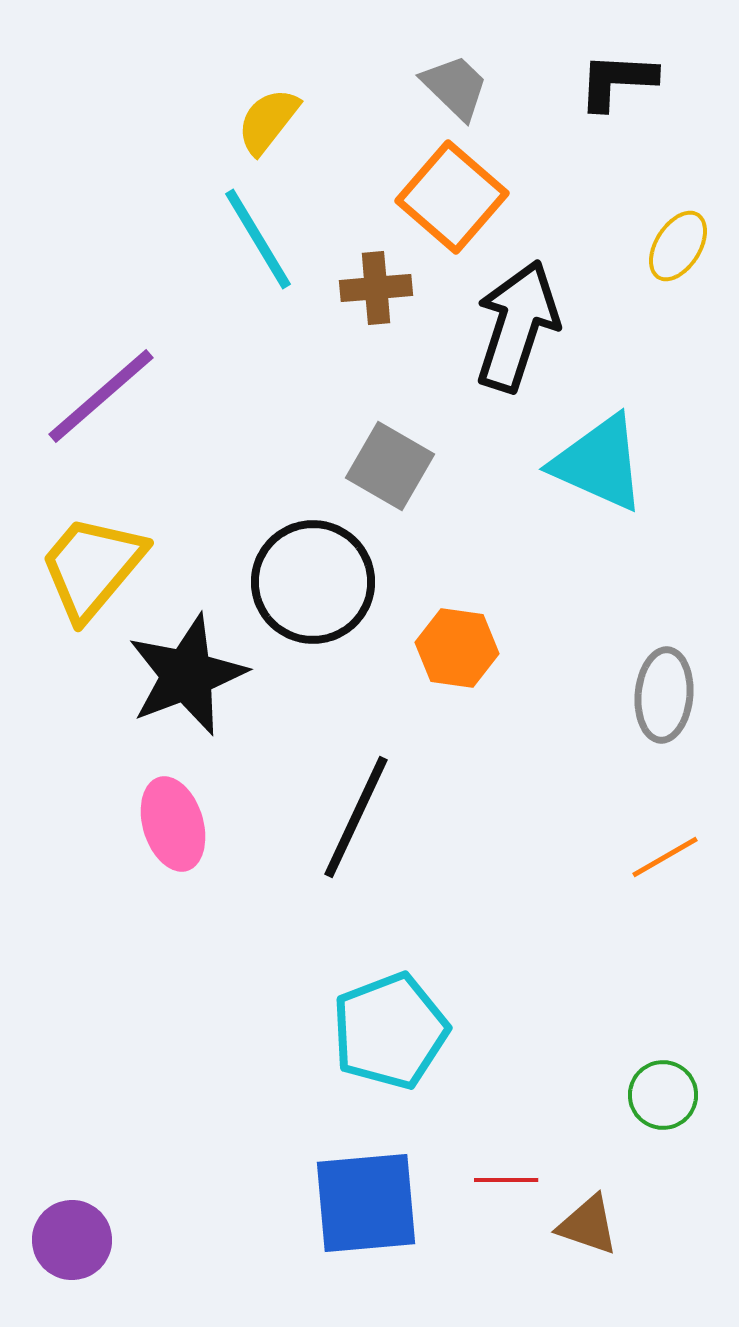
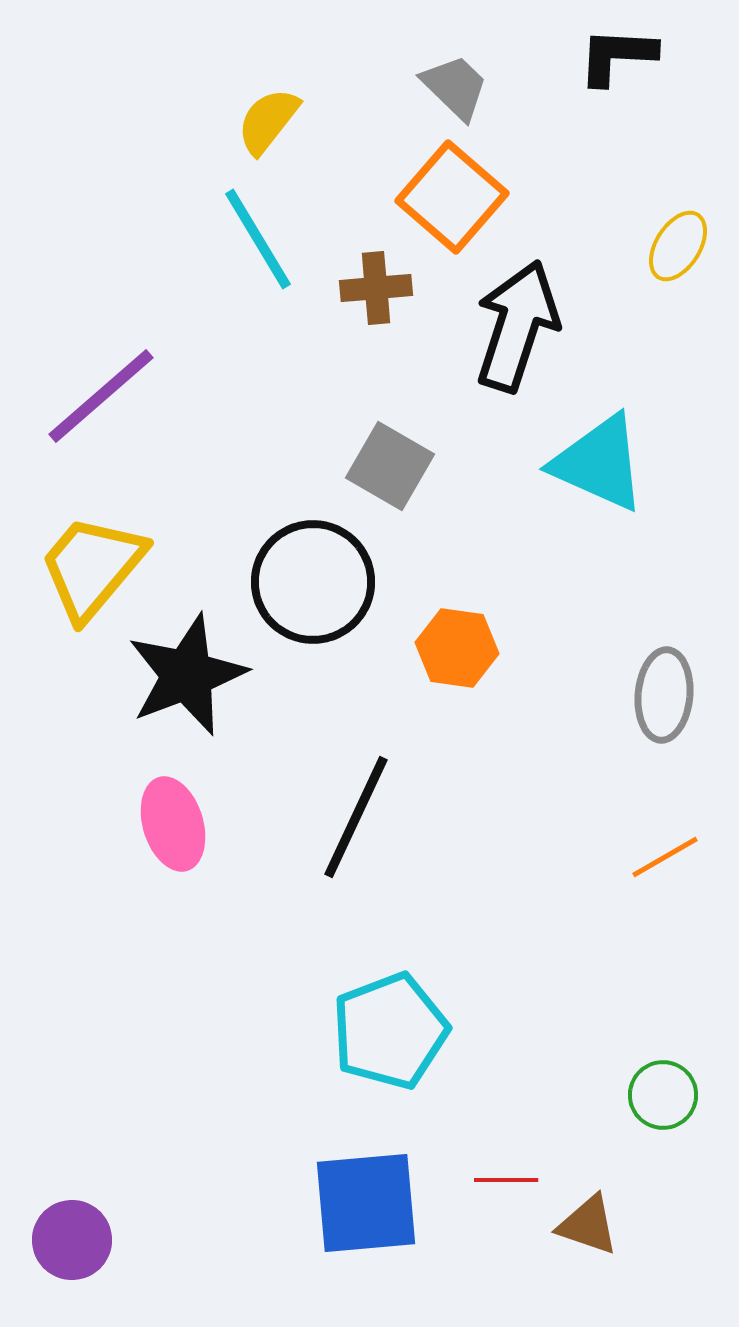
black L-shape: moved 25 px up
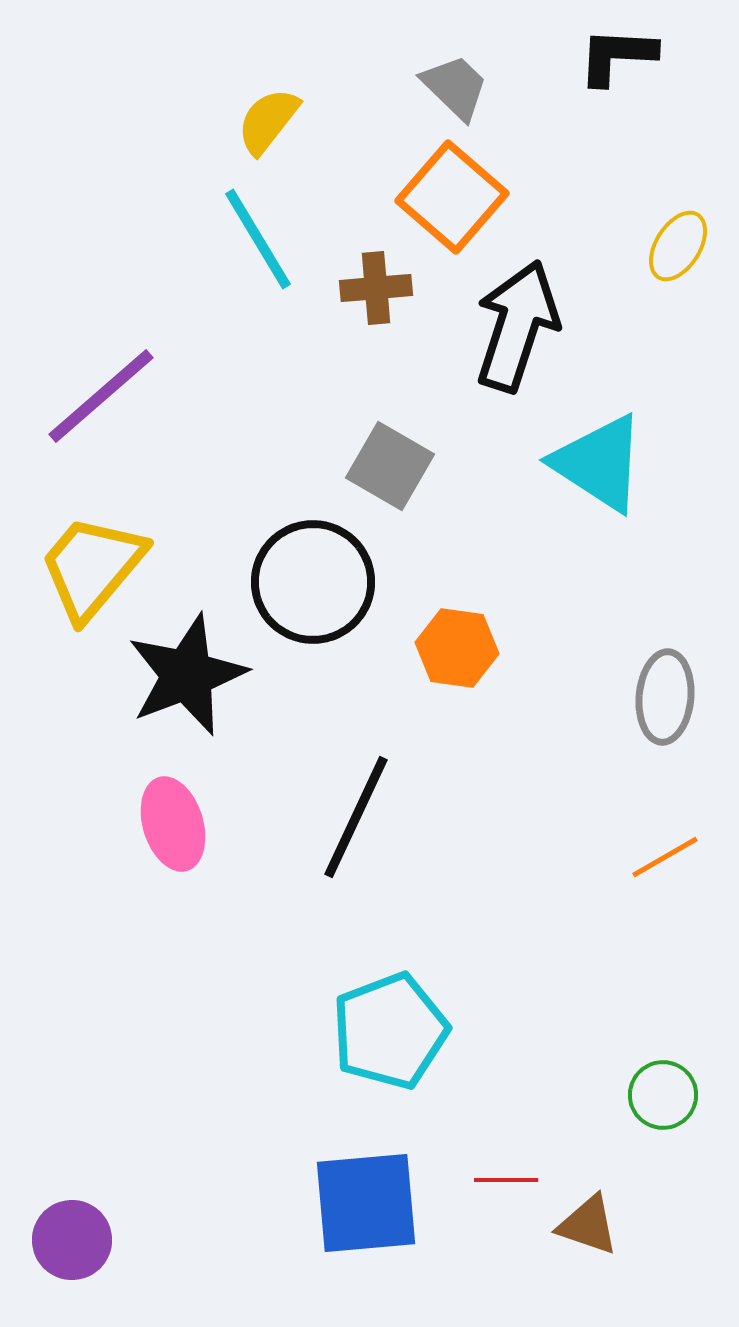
cyan triangle: rotated 9 degrees clockwise
gray ellipse: moved 1 px right, 2 px down
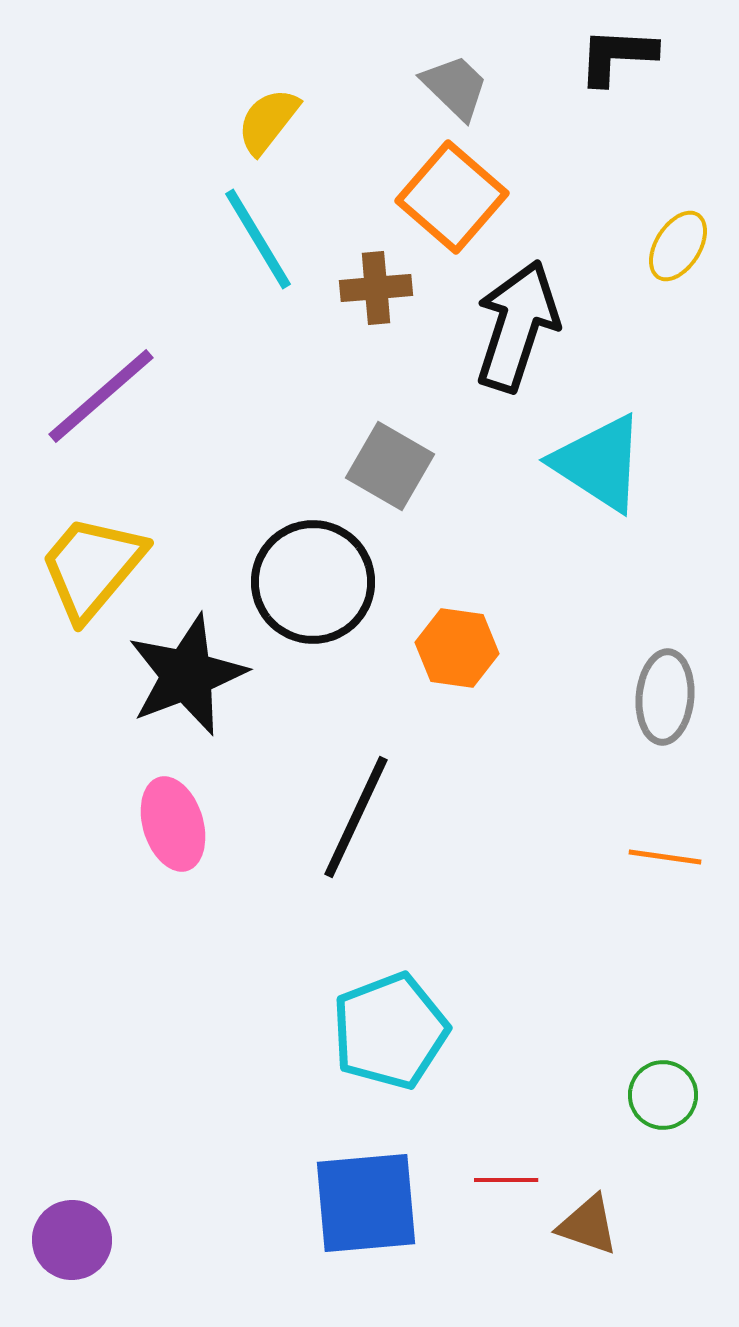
orange line: rotated 38 degrees clockwise
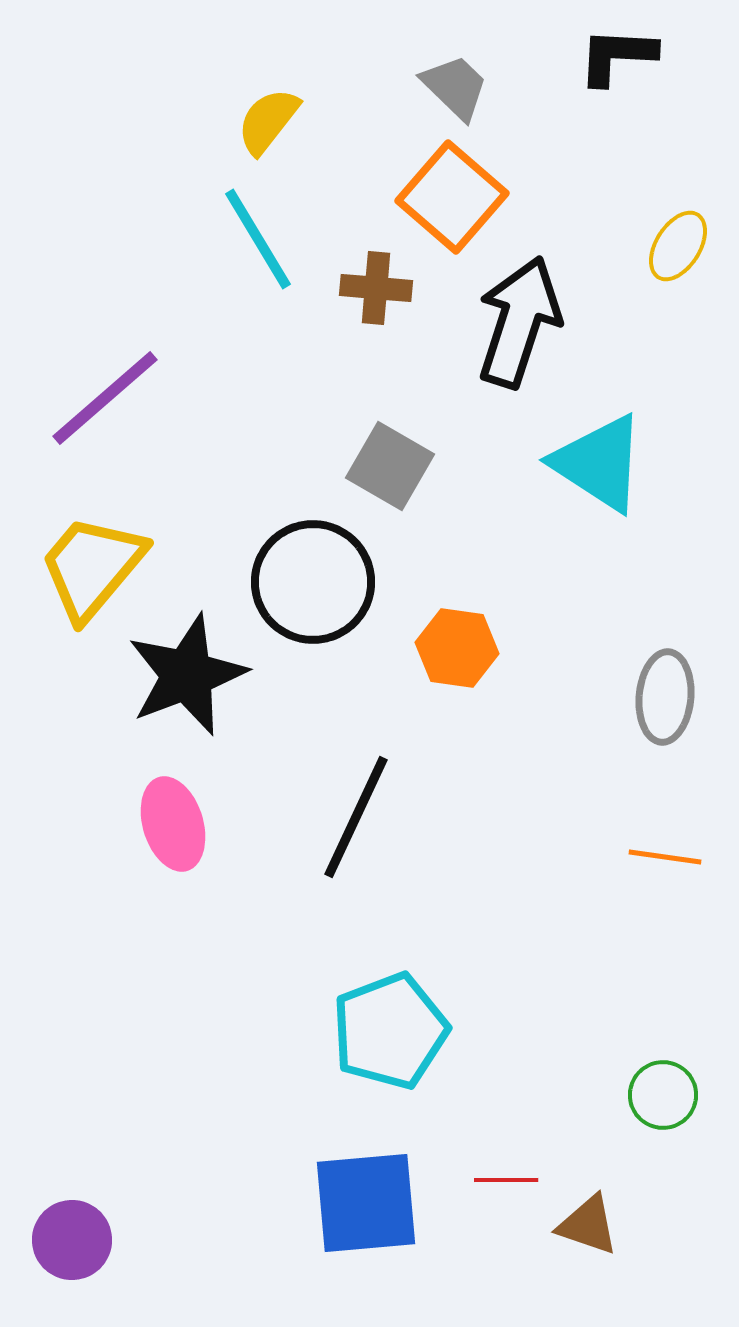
brown cross: rotated 10 degrees clockwise
black arrow: moved 2 px right, 4 px up
purple line: moved 4 px right, 2 px down
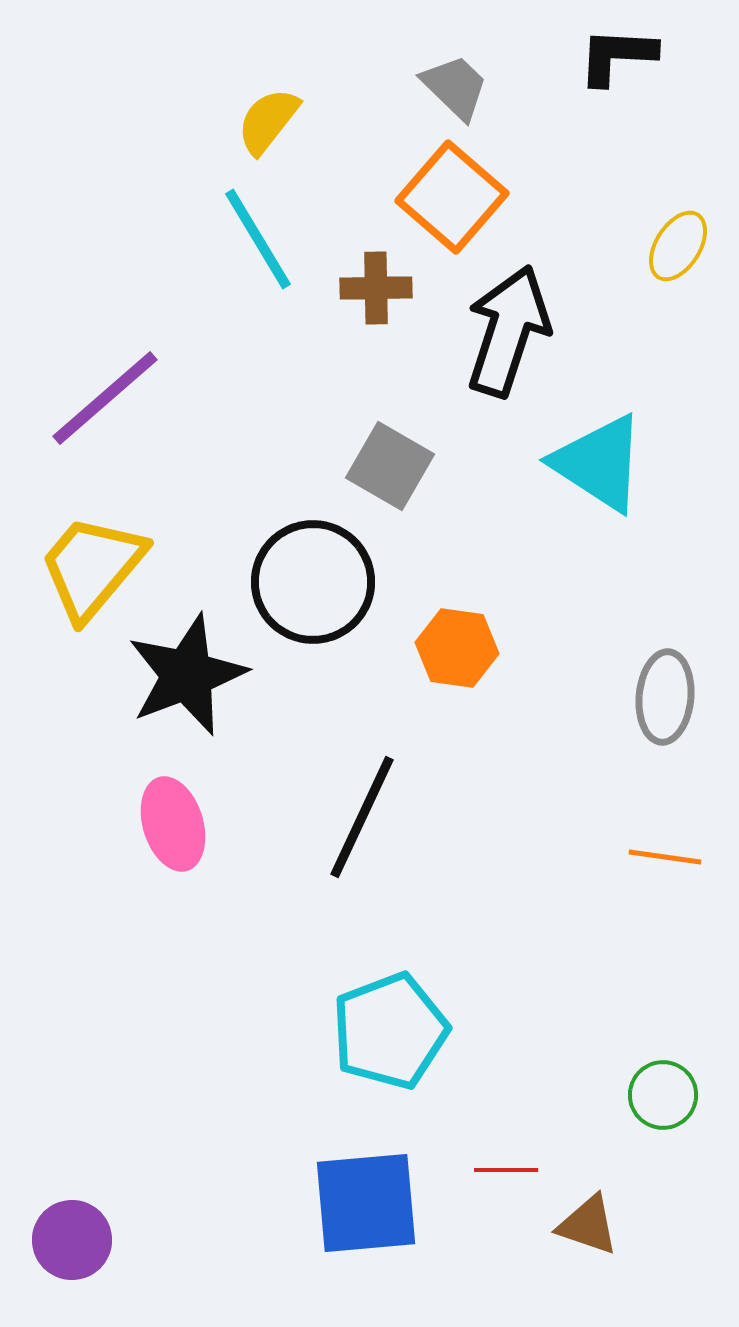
brown cross: rotated 6 degrees counterclockwise
black arrow: moved 11 px left, 9 px down
black line: moved 6 px right
red line: moved 10 px up
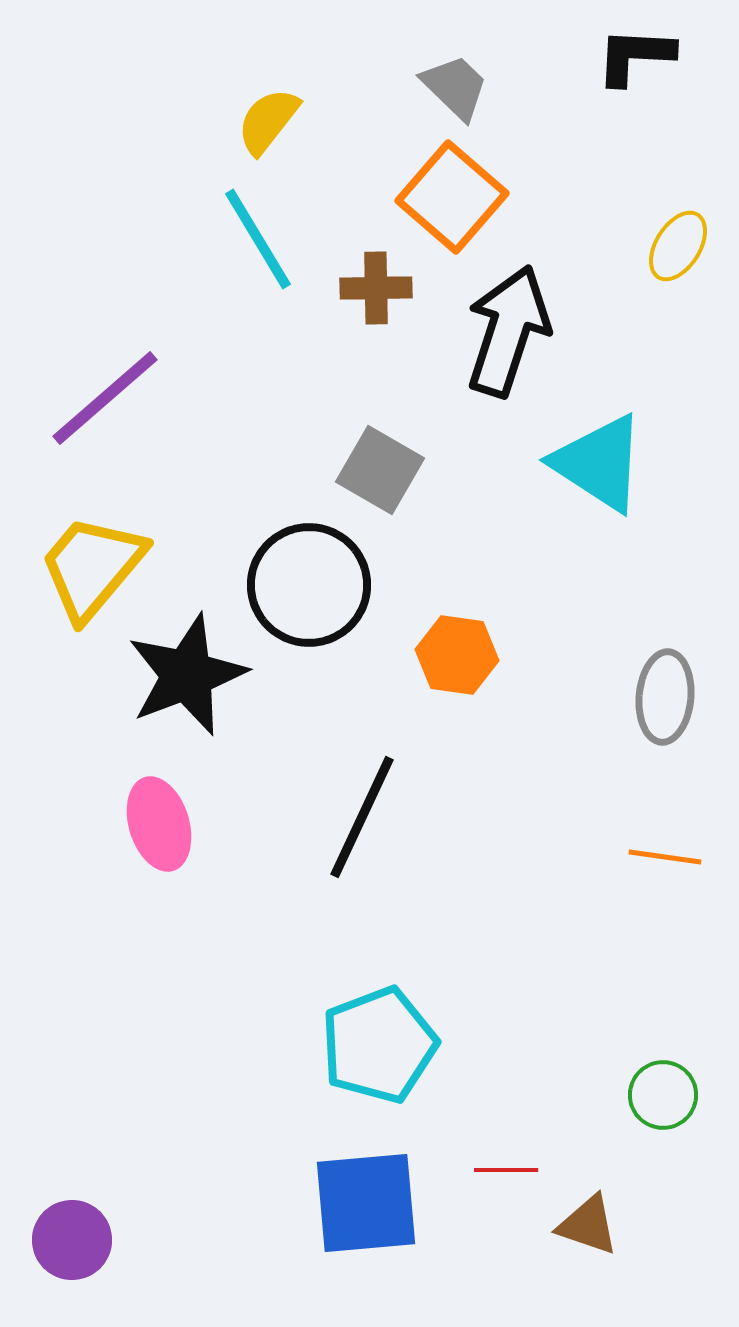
black L-shape: moved 18 px right
gray square: moved 10 px left, 4 px down
black circle: moved 4 px left, 3 px down
orange hexagon: moved 7 px down
pink ellipse: moved 14 px left
cyan pentagon: moved 11 px left, 14 px down
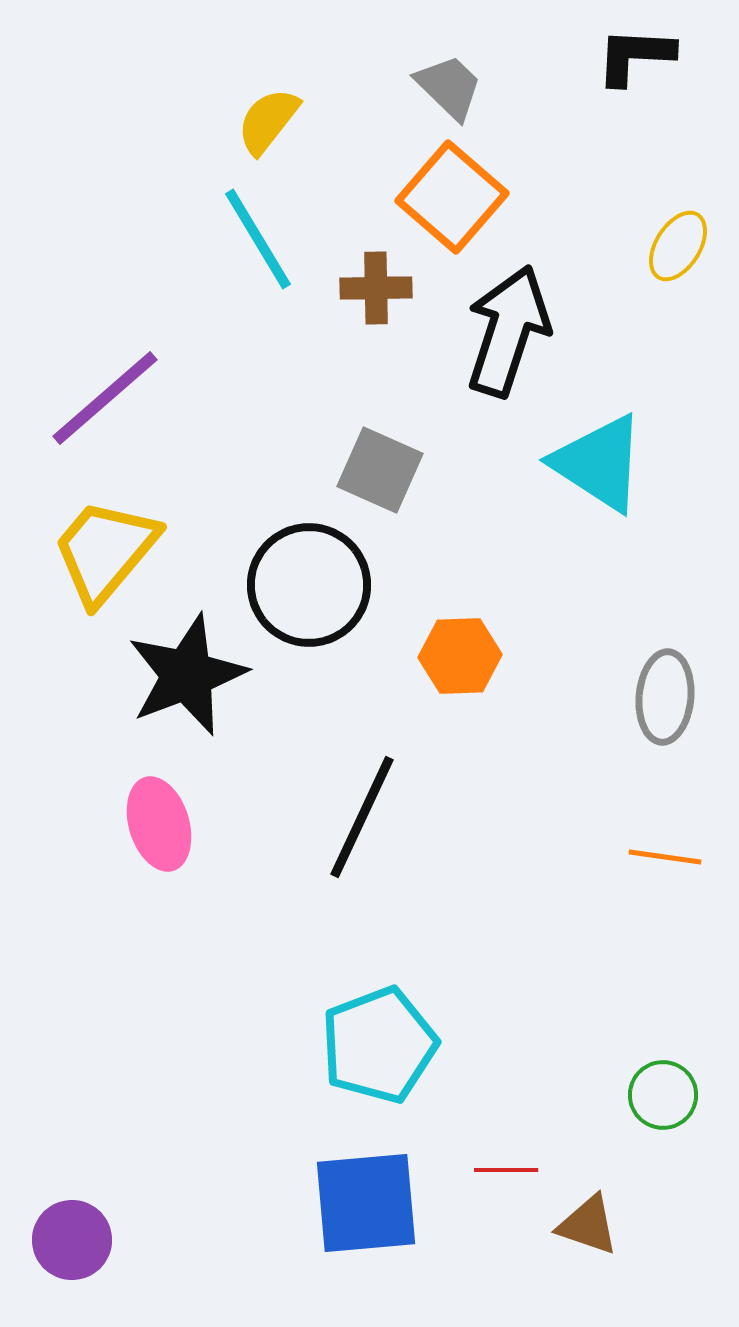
gray trapezoid: moved 6 px left
gray square: rotated 6 degrees counterclockwise
yellow trapezoid: moved 13 px right, 16 px up
orange hexagon: moved 3 px right, 1 px down; rotated 10 degrees counterclockwise
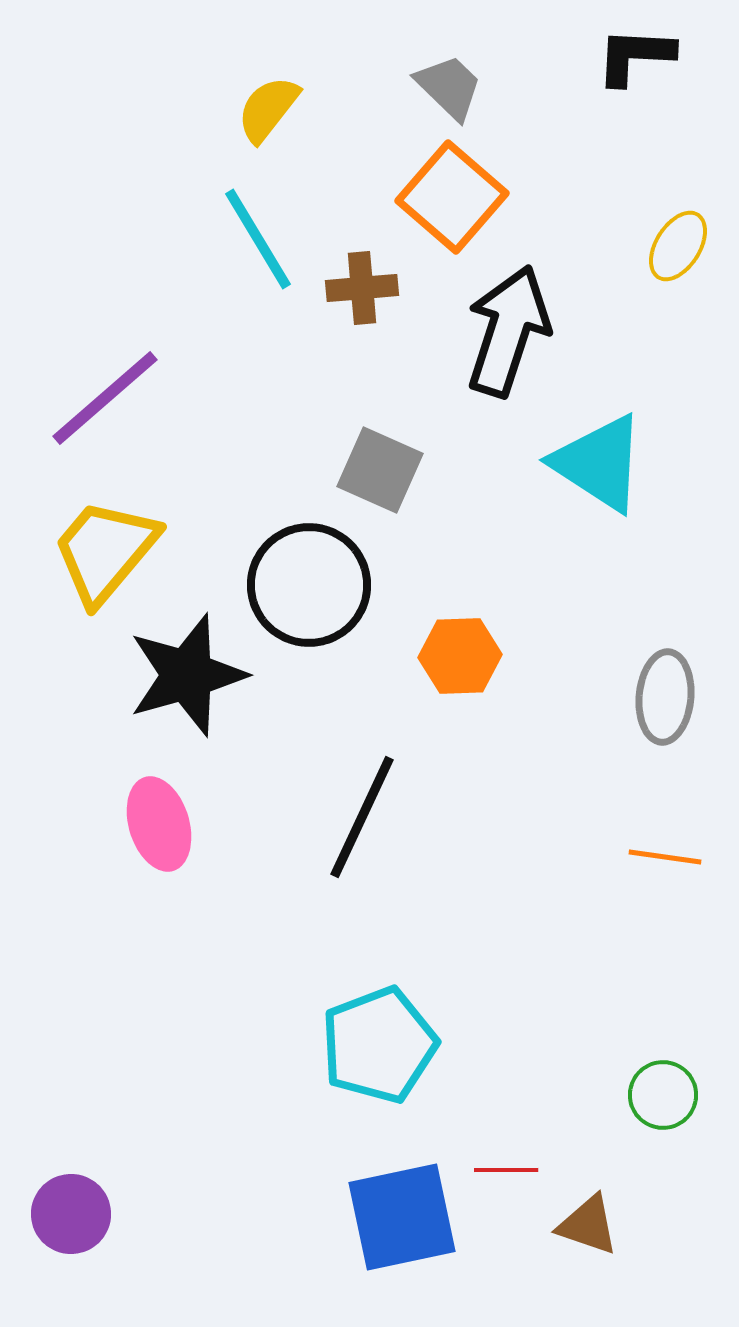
yellow semicircle: moved 12 px up
brown cross: moved 14 px left; rotated 4 degrees counterclockwise
black star: rotated 5 degrees clockwise
blue square: moved 36 px right, 14 px down; rotated 7 degrees counterclockwise
purple circle: moved 1 px left, 26 px up
